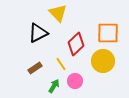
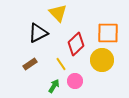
yellow circle: moved 1 px left, 1 px up
brown rectangle: moved 5 px left, 4 px up
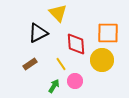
red diamond: rotated 50 degrees counterclockwise
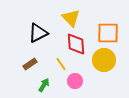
yellow triangle: moved 13 px right, 5 px down
yellow circle: moved 2 px right
green arrow: moved 10 px left, 1 px up
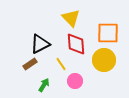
black triangle: moved 2 px right, 11 px down
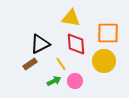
yellow triangle: rotated 36 degrees counterclockwise
yellow circle: moved 1 px down
green arrow: moved 10 px right, 4 px up; rotated 32 degrees clockwise
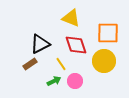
yellow triangle: rotated 12 degrees clockwise
red diamond: moved 1 px down; rotated 15 degrees counterclockwise
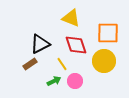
yellow line: moved 1 px right
